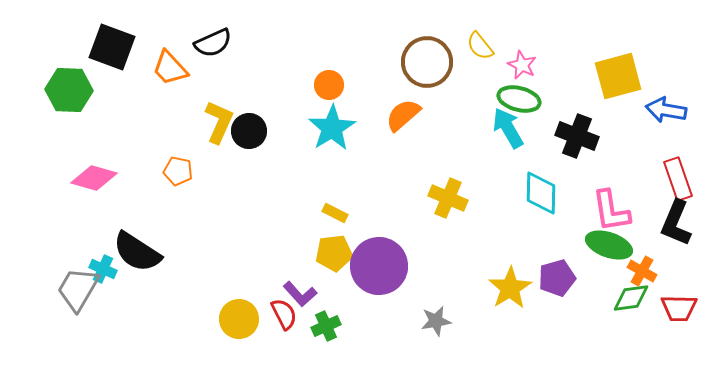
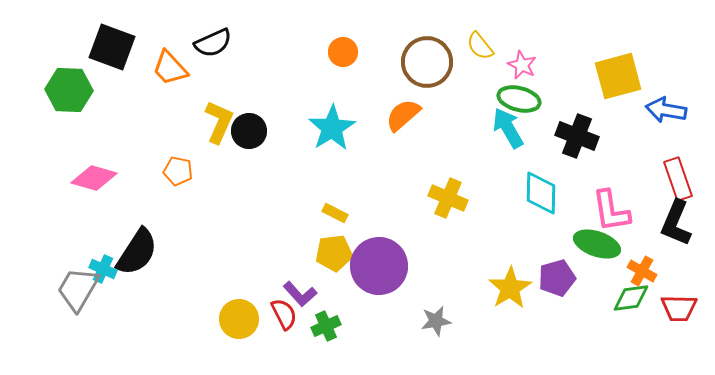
orange circle at (329, 85): moved 14 px right, 33 px up
green ellipse at (609, 245): moved 12 px left, 1 px up
black semicircle at (137, 252): rotated 90 degrees counterclockwise
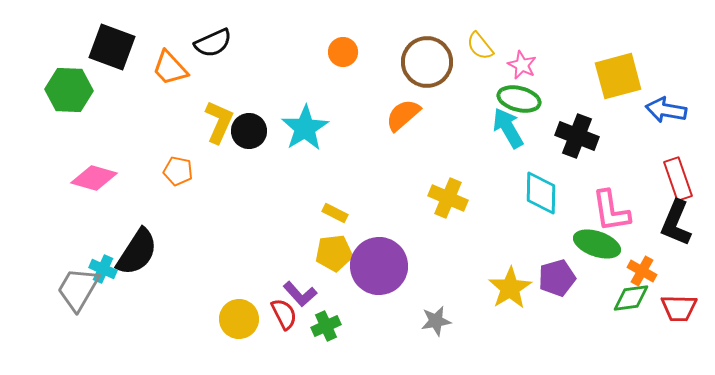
cyan star at (332, 128): moved 27 px left
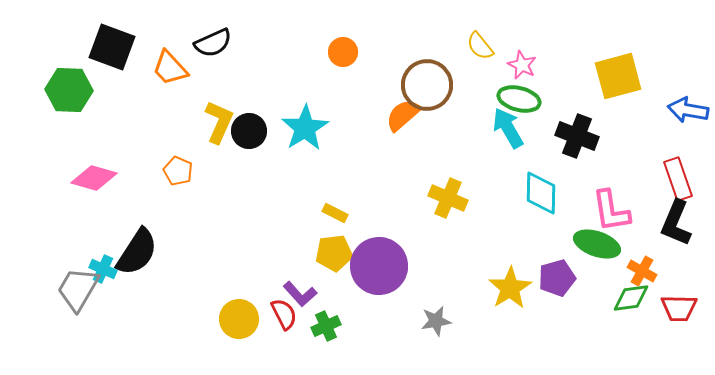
brown circle at (427, 62): moved 23 px down
blue arrow at (666, 110): moved 22 px right
orange pentagon at (178, 171): rotated 12 degrees clockwise
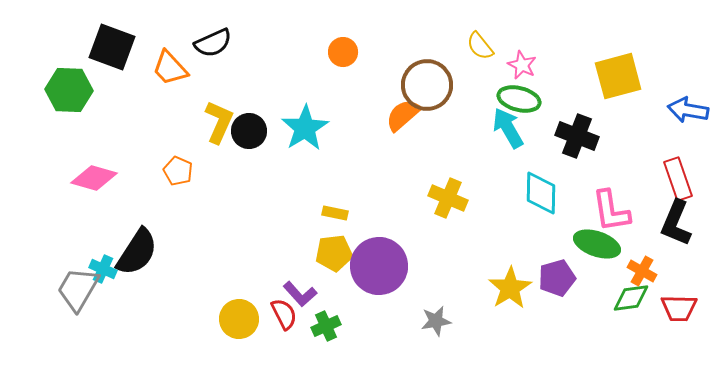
yellow rectangle at (335, 213): rotated 15 degrees counterclockwise
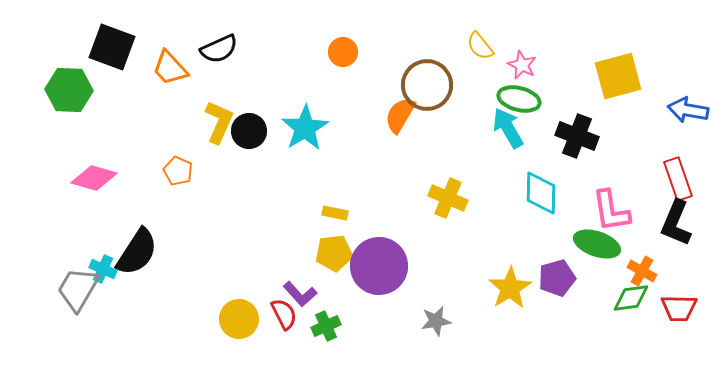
black semicircle at (213, 43): moved 6 px right, 6 px down
orange semicircle at (403, 115): moved 3 px left; rotated 18 degrees counterclockwise
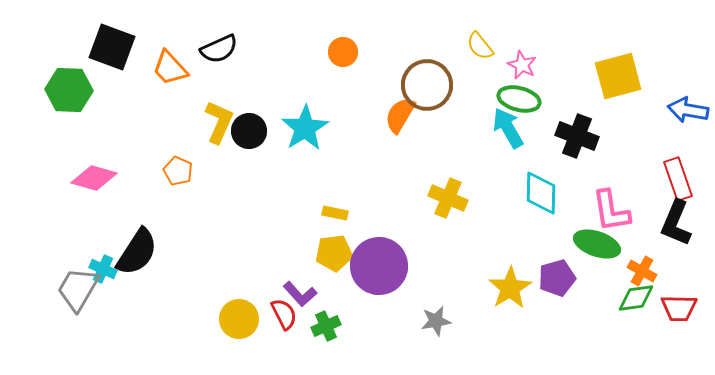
green diamond at (631, 298): moved 5 px right
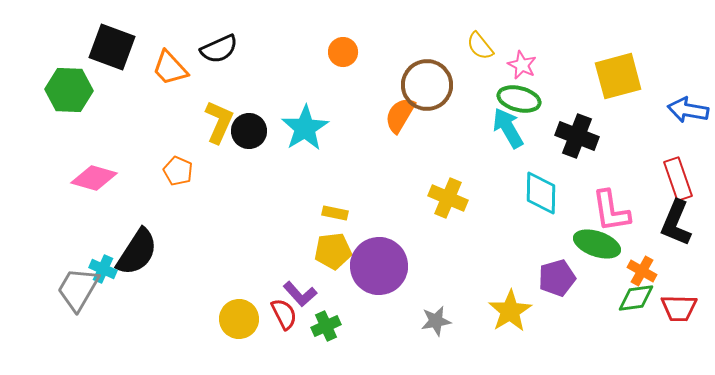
yellow pentagon at (334, 253): moved 1 px left, 2 px up
yellow star at (510, 288): moved 23 px down
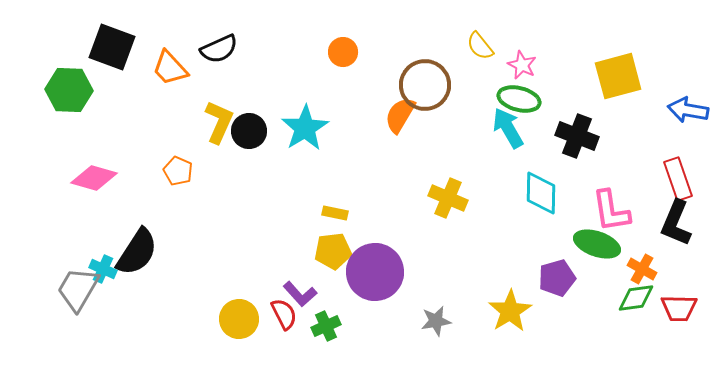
brown circle at (427, 85): moved 2 px left
purple circle at (379, 266): moved 4 px left, 6 px down
orange cross at (642, 271): moved 2 px up
